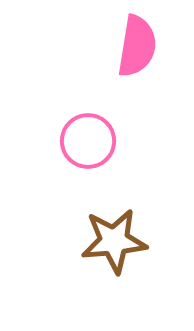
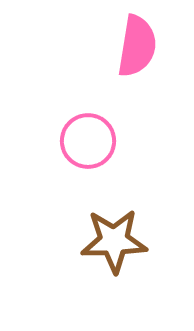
brown star: rotated 4 degrees clockwise
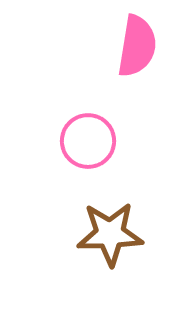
brown star: moved 4 px left, 7 px up
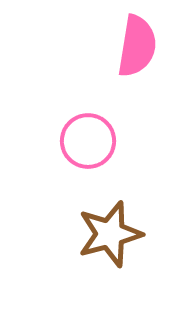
brown star: rotated 14 degrees counterclockwise
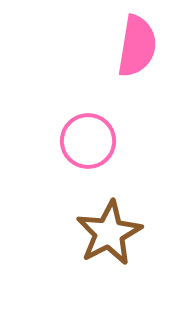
brown star: moved 1 px left, 1 px up; rotated 12 degrees counterclockwise
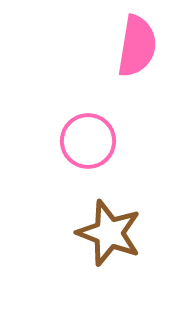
brown star: rotated 24 degrees counterclockwise
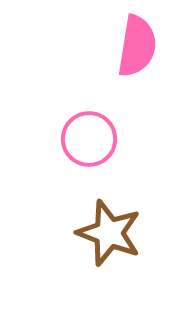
pink circle: moved 1 px right, 2 px up
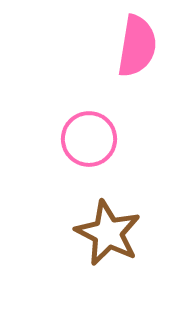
brown star: moved 1 px left; rotated 6 degrees clockwise
